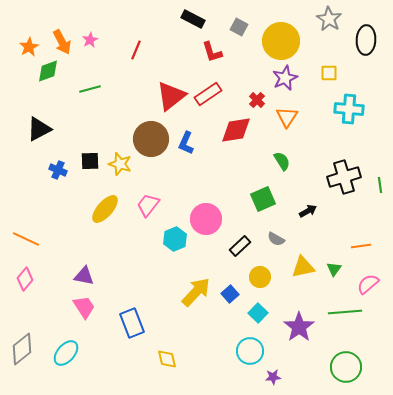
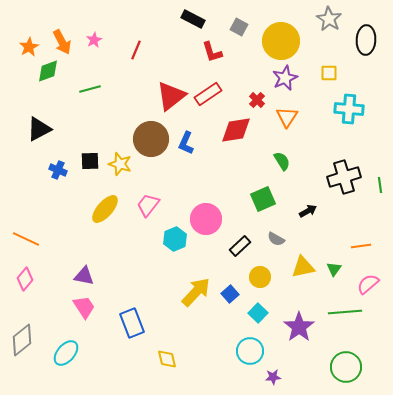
pink star at (90, 40): moved 4 px right
gray diamond at (22, 349): moved 9 px up
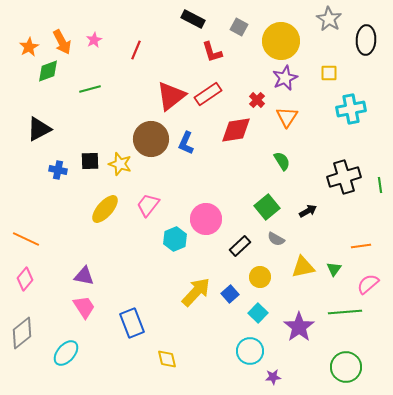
cyan cross at (349, 109): moved 2 px right; rotated 16 degrees counterclockwise
blue cross at (58, 170): rotated 12 degrees counterclockwise
green square at (263, 199): moved 4 px right, 8 px down; rotated 15 degrees counterclockwise
gray diamond at (22, 340): moved 7 px up
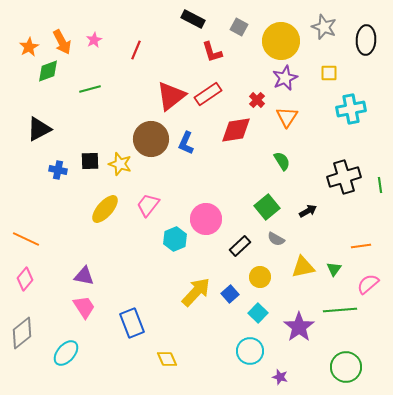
gray star at (329, 19): moved 5 px left, 8 px down; rotated 10 degrees counterclockwise
green line at (345, 312): moved 5 px left, 2 px up
yellow diamond at (167, 359): rotated 10 degrees counterclockwise
purple star at (273, 377): moved 7 px right; rotated 21 degrees clockwise
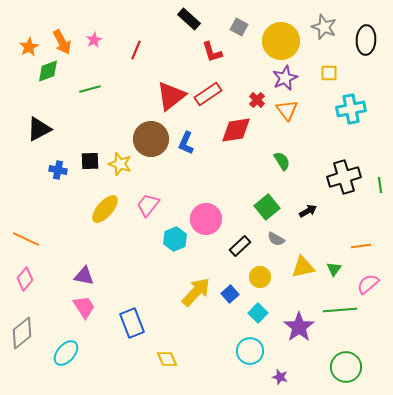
black rectangle at (193, 19): moved 4 px left; rotated 15 degrees clockwise
orange triangle at (287, 117): moved 7 px up; rotated 10 degrees counterclockwise
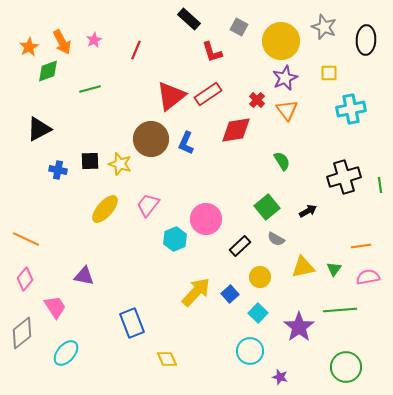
pink semicircle at (368, 284): moved 7 px up; rotated 30 degrees clockwise
pink trapezoid at (84, 307): moved 29 px left
